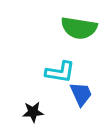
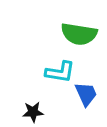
green semicircle: moved 6 px down
blue trapezoid: moved 5 px right
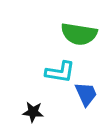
black star: rotated 10 degrees clockwise
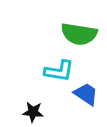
cyan L-shape: moved 1 px left, 1 px up
blue trapezoid: rotated 32 degrees counterclockwise
